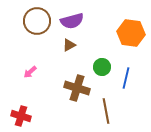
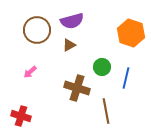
brown circle: moved 9 px down
orange hexagon: rotated 12 degrees clockwise
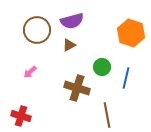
brown line: moved 1 px right, 4 px down
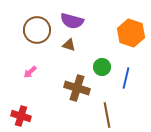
purple semicircle: rotated 30 degrees clockwise
brown triangle: rotated 48 degrees clockwise
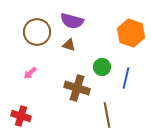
brown circle: moved 2 px down
pink arrow: moved 1 px down
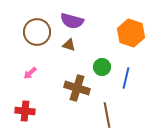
red cross: moved 4 px right, 5 px up; rotated 12 degrees counterclockwise
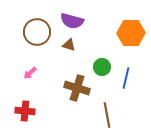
orange hexagon: rotated 20 degrees counterclockwise
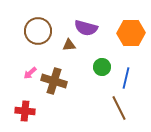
purple semicircle: moved 14 px right, 7 px down
brown circle: moved 1 px right, 1 px up
brown triangle: rotated 24 degrees counterclockwise
brown cross: moved 23 px left, 7 px up
brown line: moved 12 px right, 7 px up; rotated 15 degrees counterclockwise
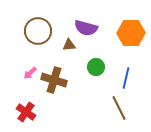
green circle: moved 6 px left
brown cross: moved 1 px up
red cross: moved 1 px right, 1 px down; rotated 30 degrees clockwise
